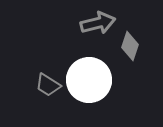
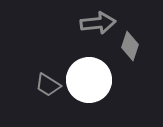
gray arrow: rotated 8 degrees clockwise
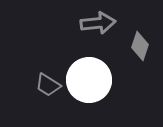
gray diamond: moved 10 px right
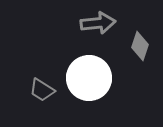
white circle: moved 2 px up
gray trapezoid: moved 6 px left, 5 px down
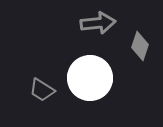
white circle: moved 1 px right
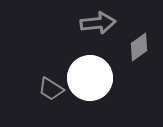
gray diamond: moved 1 px left, 1 px down; rotated 36 degrees clockwise
gray trapezoid: moved 9 px right, 1 px up
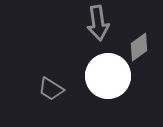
gray arrow: rotated 88 degrees clockwise
white circle: moved 18 px right, 2 px up
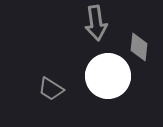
gray arrow: moved 2 px left
gray diamond: rotated 48 degrees counterclockwise
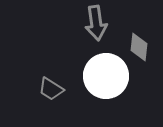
white circle: moved 2 px left
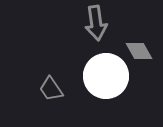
gray diamond: moved 4 px down; rotated 36 degrees counterclockwise
gray trapezoid: rotated 24 degrees clockwise
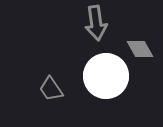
gray diamond: moved 1 px right, 2 px up
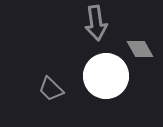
gray trapezoid: rotated 12 degrees counterclockwise
